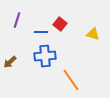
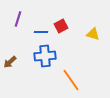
purple line: moved 1 px right, 1 px up
red square: moved 1 px right, 2 px down; rotated 24 degrees clockwise
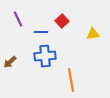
purple line: rotated 42 degrees counterclockwise
red square: moved 1 px right, 5 px up; rotated 16 degrees counterclockwise
yellow triangle: rotated 24 degrees counterclockwise
orange line: rotated 25 degrees clockwise
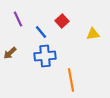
blue line: rotated 48 degrees clockwise
brown arrow: moved 9 px up
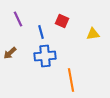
red square: rotated 24 degrees counterclockwise
blue line: rotated 24 degrees clockwise
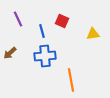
blue line: moved 1 px right, 1 px up
